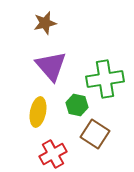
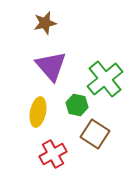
green cross: rotated 30 degrees counterclockwise
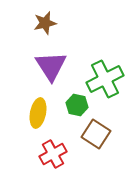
purple triangle: rotated 8 degrees clockwise
green cross: rotated 12 degrees clockwise
yellow ellipse: moved 1 px down
brown square: moved 1 px right
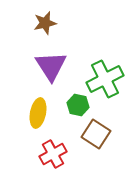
green hexagon: moved 1 px right
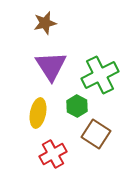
green cross: moved 5 px left, 4 px up
green hexagon: moved 1 px left, 1 px down; rotated 15 degrees clockwise
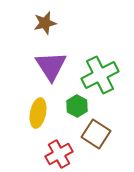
red cross: moved 6 px right
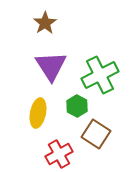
brown star: rotated 20 degrees counterclockwise
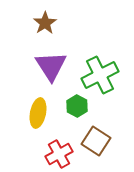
brown square: moved 7 px down
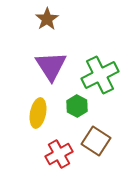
brown star: moved 2 px right, 4 px up
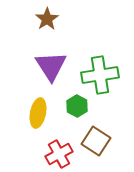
green cross: rotated 18 degrees clockwise
